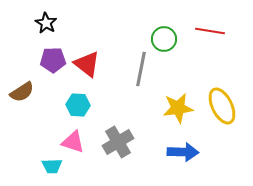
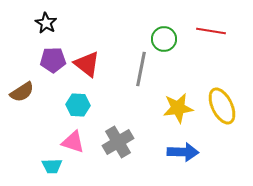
red line: moved 1 px right
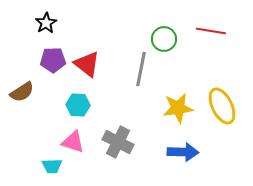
black star: rotated 10 degrees clockwise
gray cross: rotated 32 degrees counterclockwise
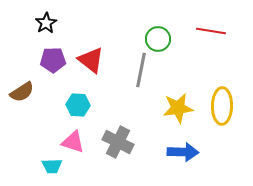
green circle: moved 6 px left
red triangle: moved 4 px right, 4 px up
gray line: moved 1 px down
yellow ellipse: rotated 27 degrees clockwise
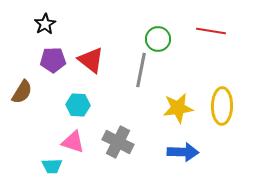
black star: moved 1 px left, 1 px down
brown semicircle: rotated 25 degrees counterclockwise
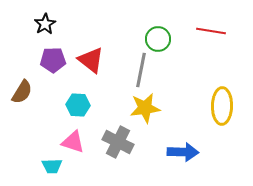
yellow star: moved 33 px left
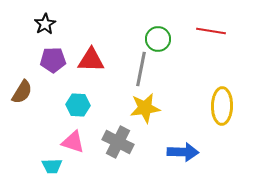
red triangle: rotated 36 degrees counterclockwise
gray line: moved 1 px up
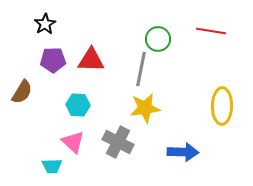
pink triangle: rotated 25 degrees clockwise
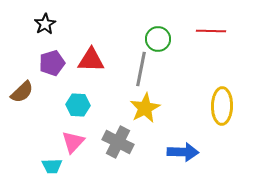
red line: rotated 8 degrees counterclockwise
purple pentagon: moved 1 px left, 3 px down; rotated 15 degrees counterclockwise
brown semicircle: rotated 15 degrees clockwise
yellow star: rotated 20 degrees counterclockwise
pink triangle: rotated 30 degrees clockwise
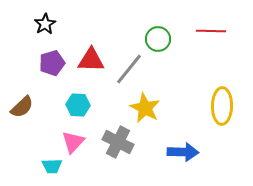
gray line: moved 12 px left; rotated 28 degrees clockwise
brown semicircle: moved 15 px down
yellow star: rotated 16 degrees counterclockwise
